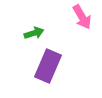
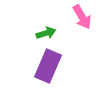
green arrow: moved 12 px right
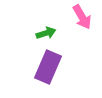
purple rectangle: moved 1 px down
